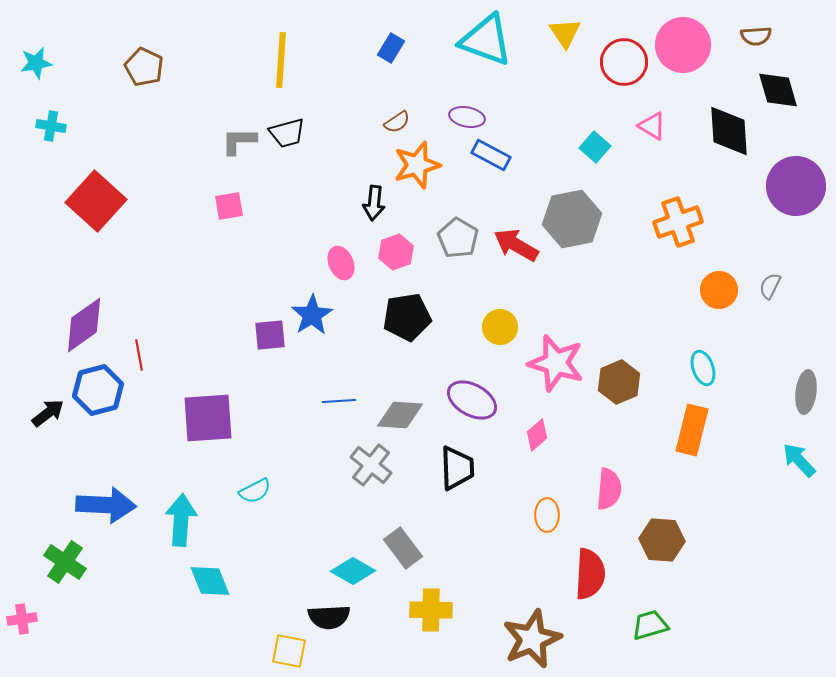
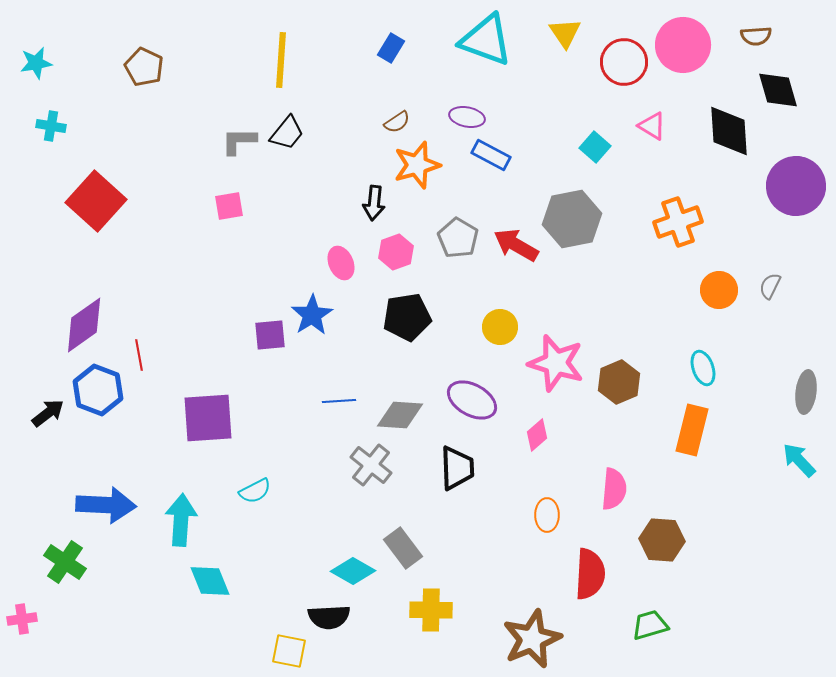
black trapezoid at (287, 133): rotated 36 degrees counterclockwise
blue hexagon at (98, 390): rotated 24 degrees counterclockwise
pink semicircle at (609, 489): moved 5 px right
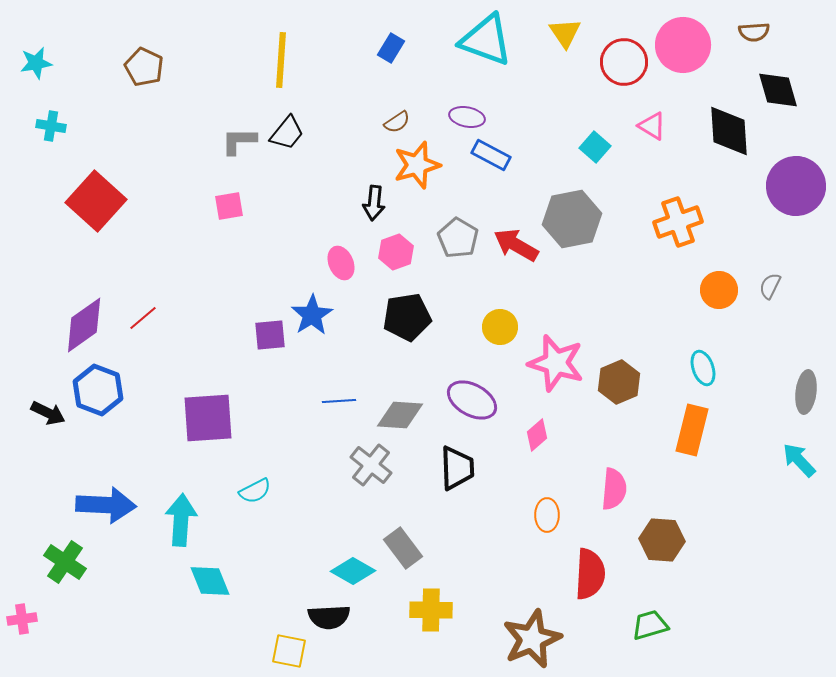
brown semicircle at (756, 36): moved 2 px left, 4 px up
red line at (139, 355): moved 4 px right, 37 px up; rotated 60 degrees clockwise
black arrow at (48, 413): rotated 64 degrees clockwise
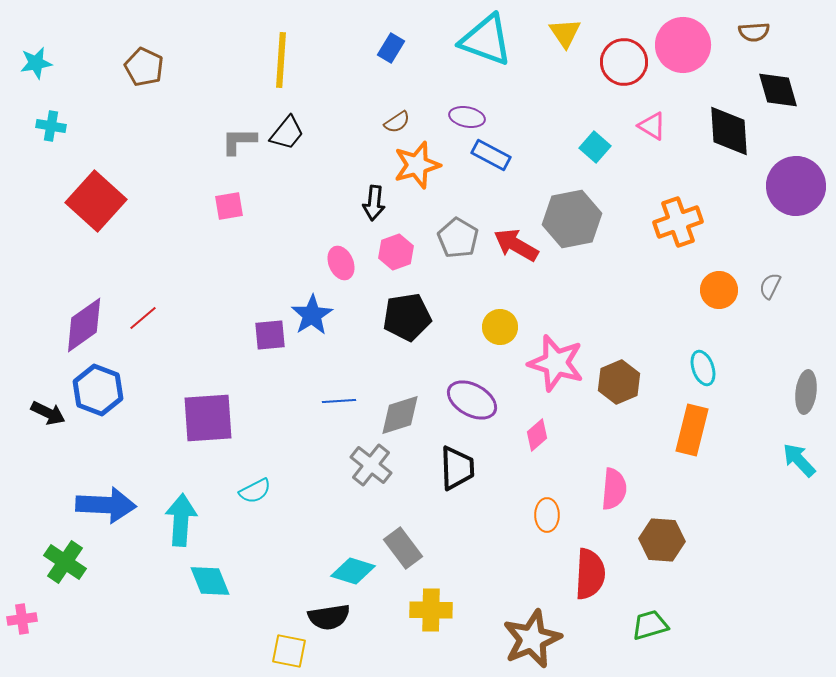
gray diamond at (400, 415): rotated 21 degrees counterclockwise
cyan diamond at (353, 571): rotated 12 degrees counterclockwise
black semicircle at (329, 617): rotated 6 degrees counterclockwise
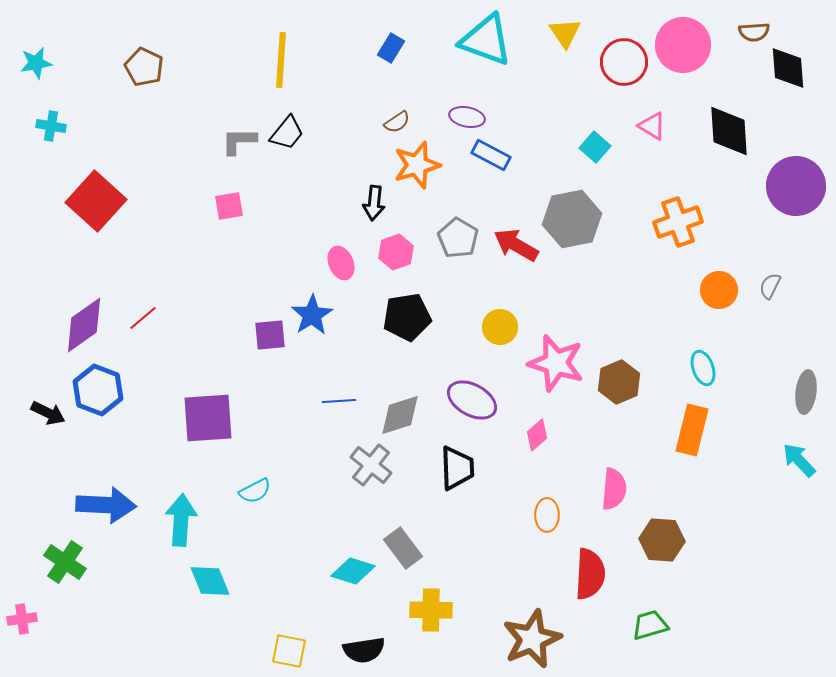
black diamond at (778, 90): moved 10 px right, 22 px up; rotated 12 degrees clockwise
black semicircle at (329, 617): moved 35 px right, 33 px down
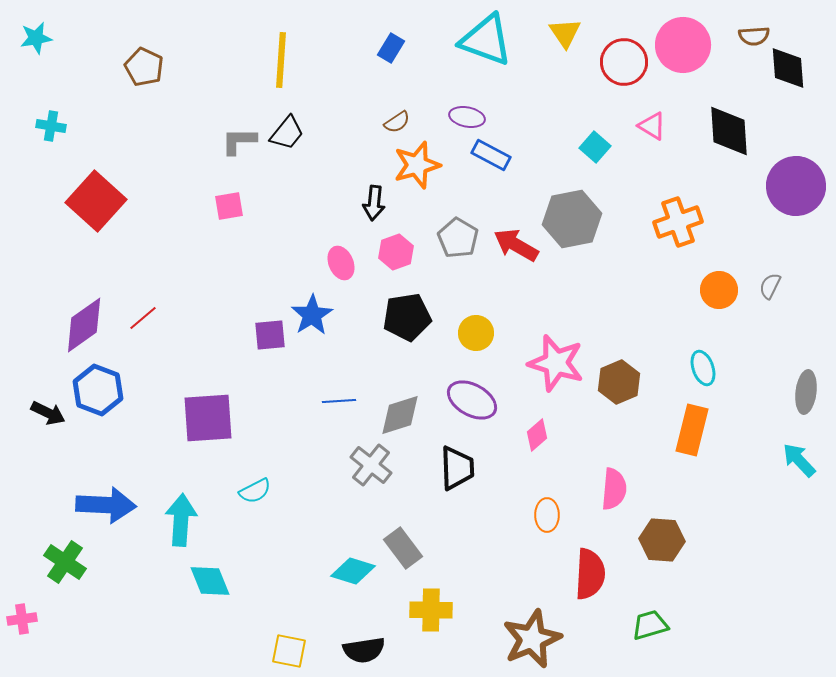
brown semicircle at (754, 32): moved 4 px down
cyan star at (36, 63): moved 25 px up
yellow circle at (500, 327): moved 24 px left, 6 px down
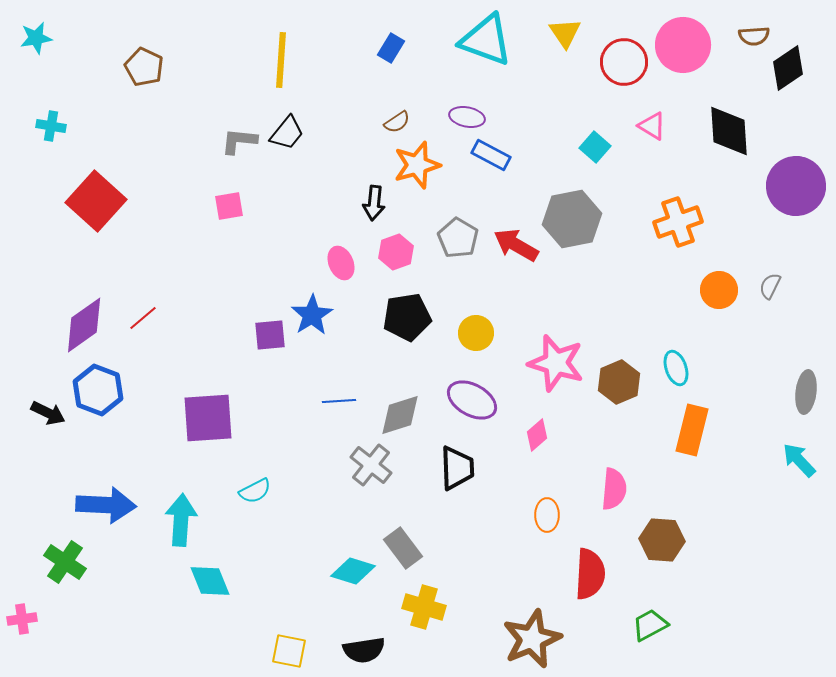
black diamond at (788, 68): rotated 60 degrees clockwise
gray L-shape at (239, 141): rotated 6 degrees clockwise
cyan ellipse at (703, 368): moved 27 px left
yellow cross at (431, 610): moved 7 px left, 3 px up; rotated 15 degrees clockwise
green trapezoid at (650, 625): rotated 12 degrees counterclockwise
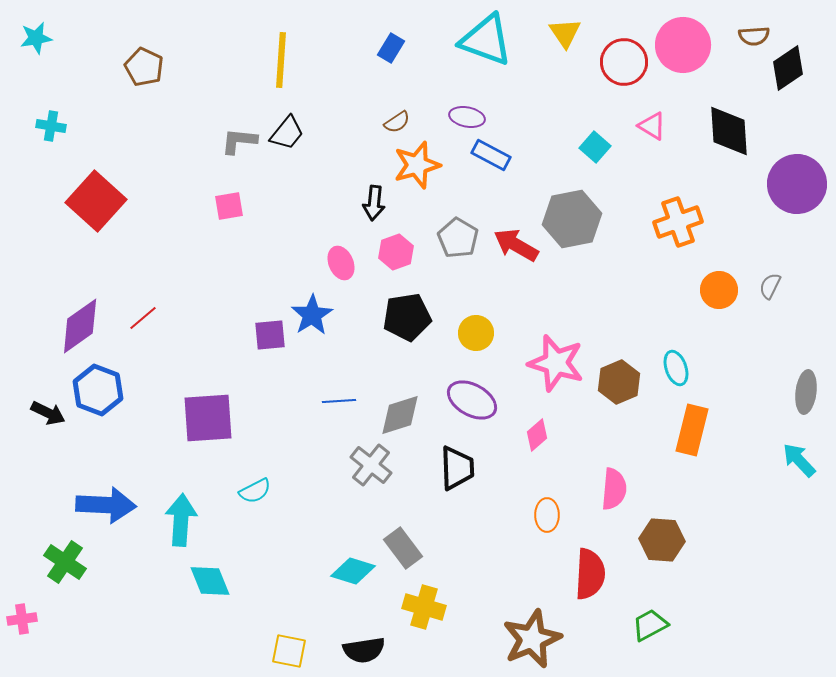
purple circle at (796, 186): moved 1 px right, 2 px up
purple diamond at (84, 325): moved 4 px left, 1 px down
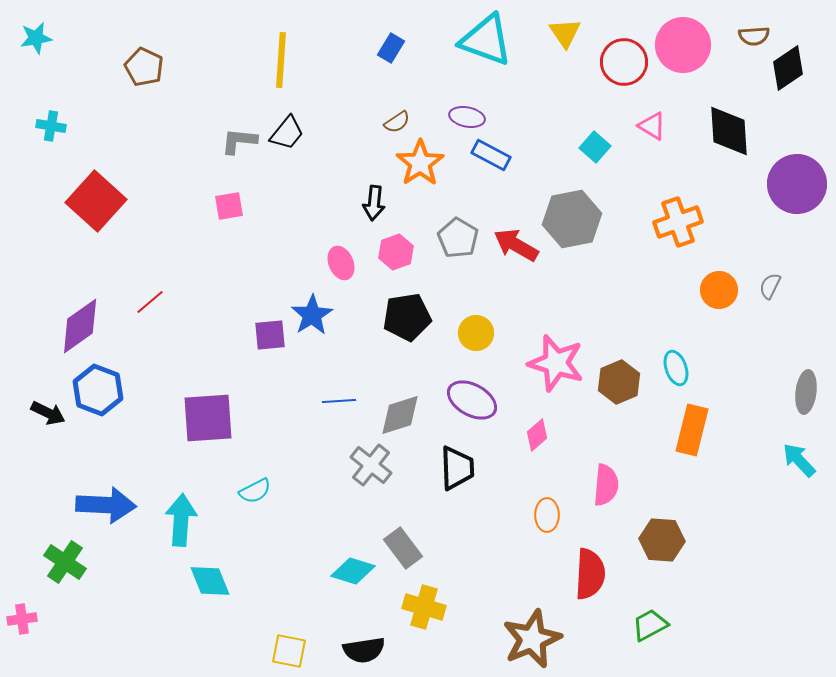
orange star at (417, 165): moved 3 px right, 2 px up; rotated 18 degrees counterclockwise
red line at (143, 318): moved 7 px right, 16 px up
pink semicircle at (614, 489): moved 8 px left, 4 px up
